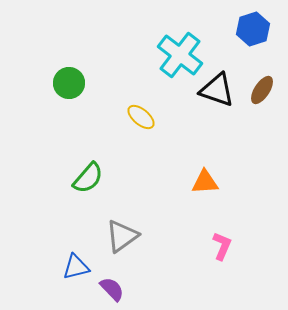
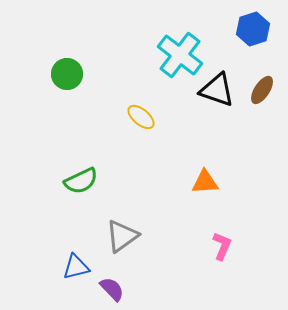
green circle: moved 2 px left, 9 px up
green semicircle: moved 7 px left, 3 px down; rotated 24 degrees clockwise
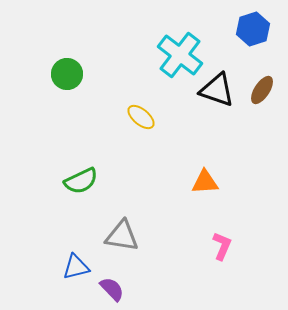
gray triangle: rotated 45 degrees clockwise
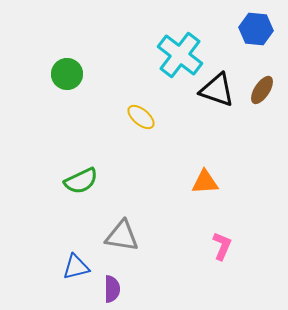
blue hexagon: moved 3 px right; rotated 24 degrees clockwise
purple semicircle: rotated 44 degrees clockwise
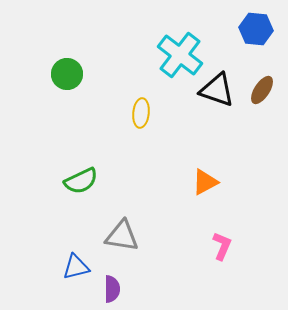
yellow ellipse: moved 4 px up; rotated 56 degrees clockwise
orange triangle: rotated 24 degrees counterclockwise
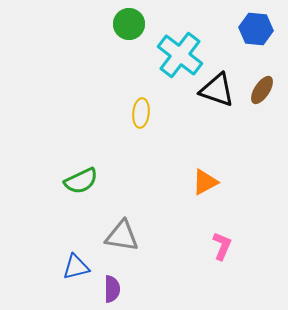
green circle: moved 62 px right, 50 px up
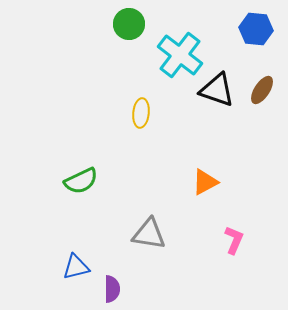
gray triangle: moved 27 px right, 2 px up
pink L-shape: moved 12 px right, 6 px up
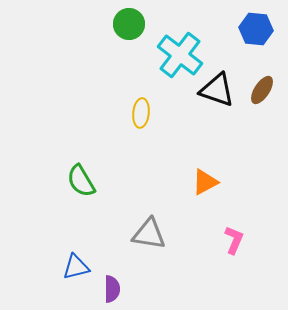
green semicircle: rotated 84 degrees clockwise
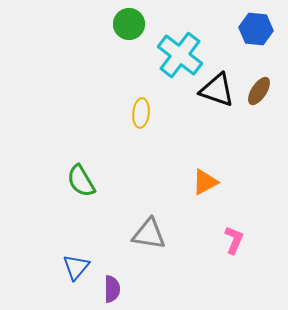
brown ellipse: moved 3 px left, 1 px down
blue triangle: rotated 36 degrees counterclockwise
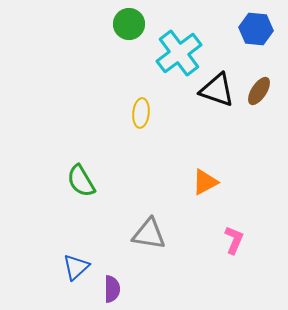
cyan cross: moved 1 px left, 2 px up; rotated 15 degrees clockwise
blue triangle: rotated 8 degrees clockwise
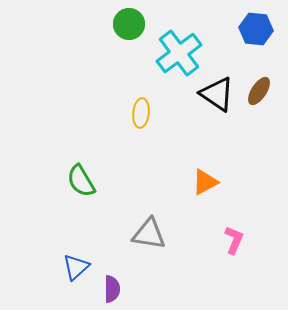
black triangle: moved 4 px down; rotated 15 degrees clockwise
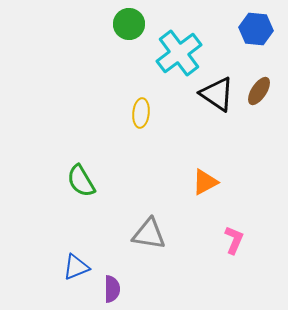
blue triangle: rotated 20 degrees clockwise
